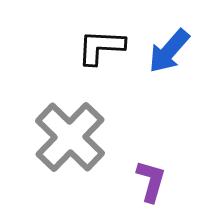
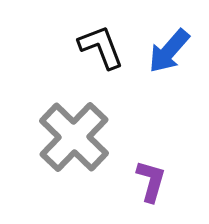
black L-shape: rotated 66 degrees clockwise
gray cross: moved 4 px right
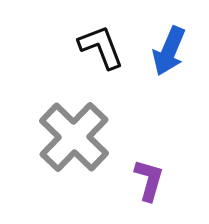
blue arrow: rotated 18 degrees counterclockwise
purple L-shape: moved 2 px left, 1 px up
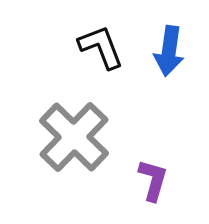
blue arrow: rotated 15 degrees counterclockwise
purple L-shape: moved 4 px right
